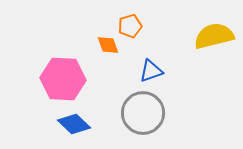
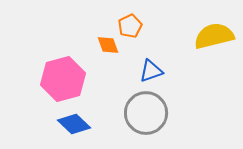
orange pentagon: rotated 10 degrees counterclockwise
pink hexagon: rotated 18 degrees counterclockwise
gray circle: moved 3 px right
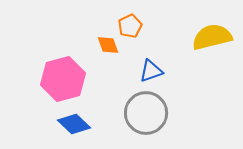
yellow semicircle: moved 2 px left, 1 px down
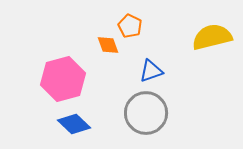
orange pentagon: rotated 20 degrees counterclockwise
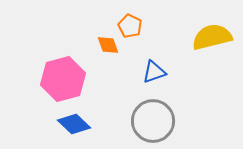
blue triangle: moved 3 px right, 1 px down
gray circle: moved 7 px right, 8 px down
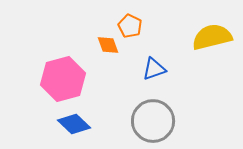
blue triangle: moved 3 px up
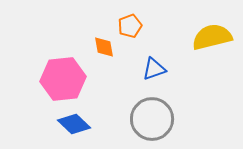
orange pentagon: rotated 25 degrees clockwise
orange diamond: moved 4 px left, 2 px down; rotated 10 degrees clockwise
pink hexagon: rotated 9 degrees clockwise
gray circle: moved 1 px left, 2 px up
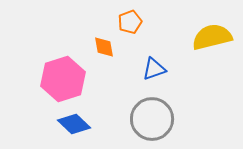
orange pentagon: moved 4 px up
pink hexagon: rotated 12 degrees counterclockwise
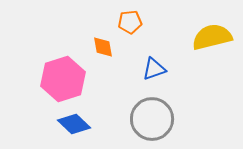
orange pentagon: rotated 15 degrees clockwise
orange diamond: moved 1 px left
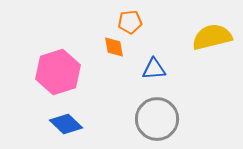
orange diamond: moved 11 px right
blue triangle: rotated 15 degrees clockwise
pink hexagon: moved 5 px left, 7 px up
gray circle: moved 5 px right
blue diamond: moved 8 px left
